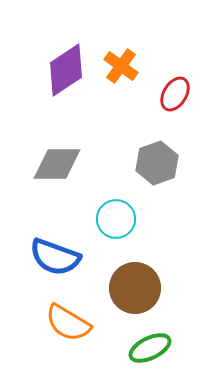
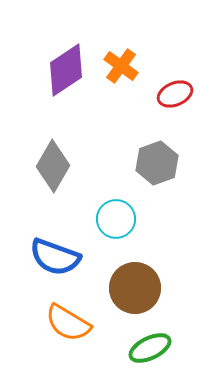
red ellipse: rotated 36 degrees clockwise
gray diamond: moved 4 px left, 2 px down; rotated 60 degrees counterclockwise
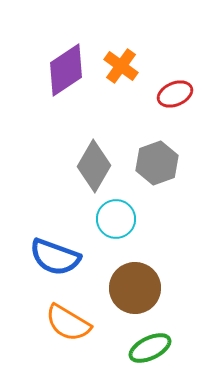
gray diamond: moved 41 px right
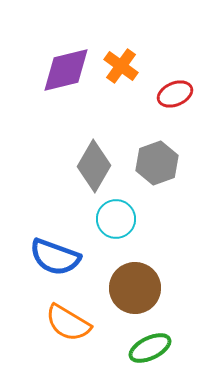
purple diamond: rotated 20 degrees clockwise
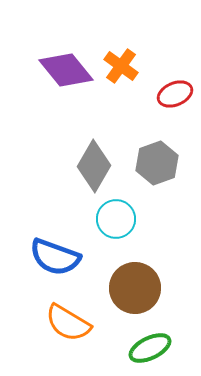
purple diamond: rotated 64 degrees clockwise
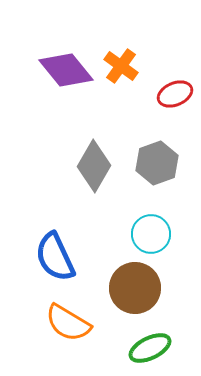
cyan circle: moved 35 px right, 15 px down
blue semicircle: rotated 45 degrees clockwise
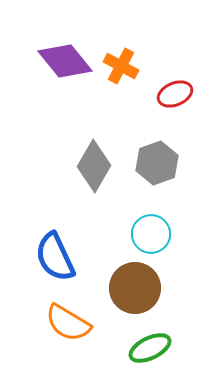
orange cross: rotated 8 degrees counterclockwise
purple diamond: moved 1 px left, 9 px up
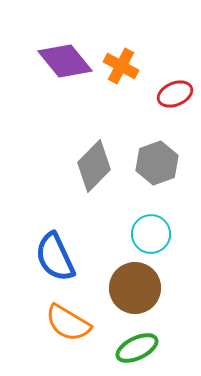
gray diamond: rotated 15 degrees clockwise
green ellipse: moved 13 px left
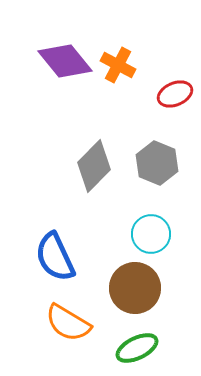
orange cross: moved 3 px left, 1 px up
gray hexagon: rotated 18 degrees counterclockwise
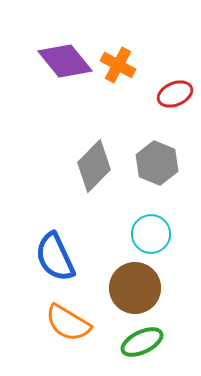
green ellipse: moved 5 px right, 6 px up
